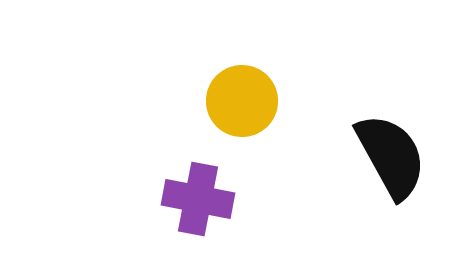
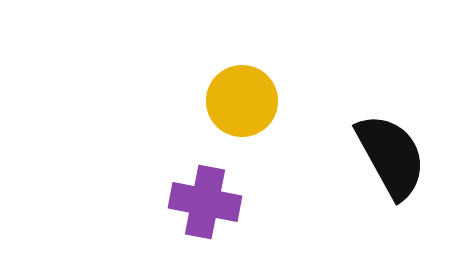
purple cross: moved 7 px right, 3 px down
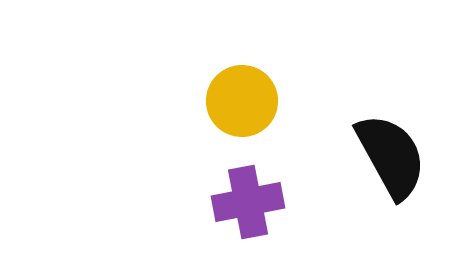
purple cross: moved 43 px right; rotated 22 degrees counterclockwise
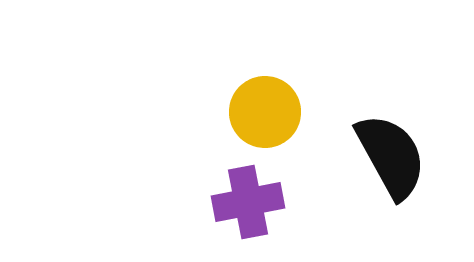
yellow circle: moved 23 px right, 11 px down
